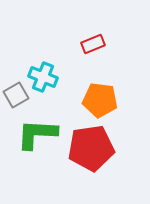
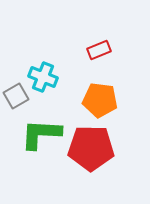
red rectangle: moved 6 px right, 6 px down
gray square: moved 1 px down
green L-shape: moved 4 px right
red pentagon: rotated 9 degrees clockwise
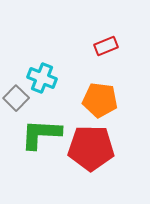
red rectangle: moved 7 px right, 4 px up
cyan cross: moved 1 px left, 1 px down
gray square: moved 2 px down; rotated 15 degrees counterclockwise
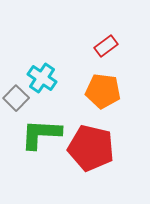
red rectangle: rotated 15 degrees counterclockwise
cyan cross: rotated 12 degrees clockwise
orange pentagon: moved 3 px right, 9 px up
red pentagon: rotated 12 degrees clockwise
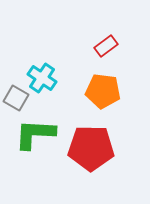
gray square: rotated 15 degrees counterclockwise
green L-shape: moved 6 px left
red pentagon: rotated 12 degrees counterclockwise
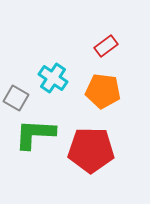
cyan cross: moved 11 px right
red pentagon: moved 2 px down
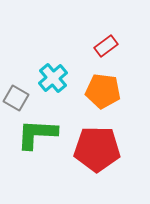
cyan cross: rotated 16 degrees clockwise
green L-shape: moved 2 px right
red pentagon: moved 6 px right, 1 px up
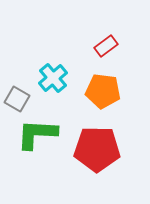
gray square: moved 1 px right, 1 px down
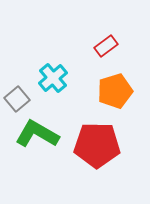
orange pentagon: moved 12 px right; rotated 24 degrees counterclockwise
gray square: rotated 20 degrees clockwise
green L-shape: rotated 27 degrees clockwise
red pentagon: moved 4 px up
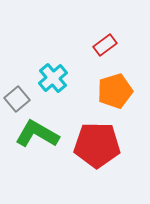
red rectangle: moved 1 px left, 1 px up
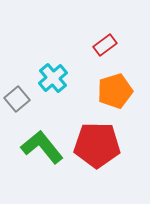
green L-shape: moved 5 px right, 13 px down; rotated 21 degrees clockwise
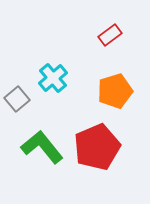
red rectangle: moved 5 px right, 10 px up
red pentagon: moved 2 px down; rotated 24 degrees counterclockwise
